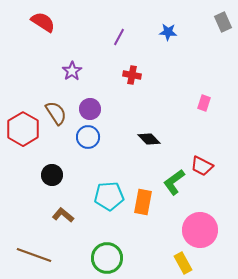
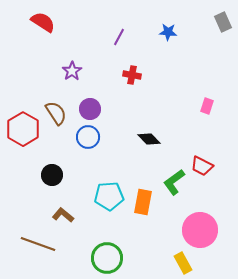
pink rectangle: moved 3 px right, 3 px down
brown line: moved 4 px right, 11 px up
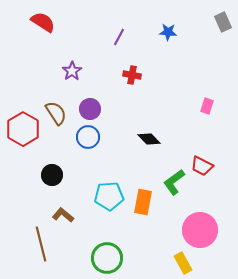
brown line: moved 3 px right; rotated 56 degrees clockwise
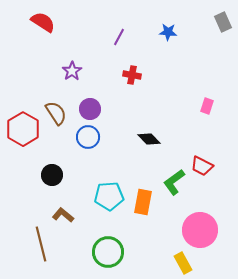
green circle: moved 1 px right, 6 px up
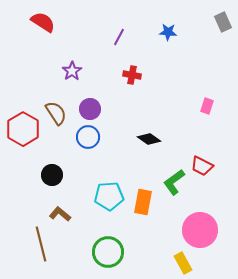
black diamond: rotated 10 degrees counterclockwise
brown L-shape: moved 3 px left, 1 px up
